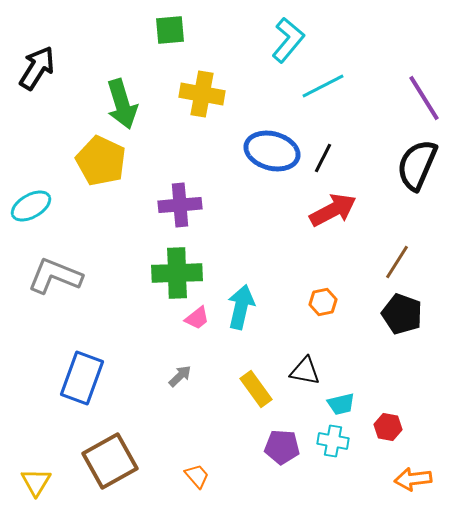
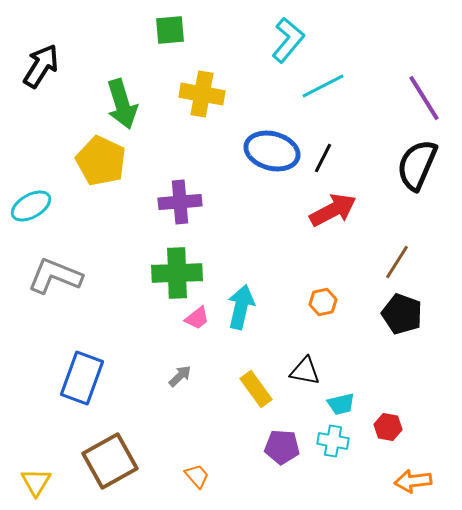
black arrow: moved 4 px right, 2 px up
purple cross: moved 3 px up
orange arrow: moved 2 px down
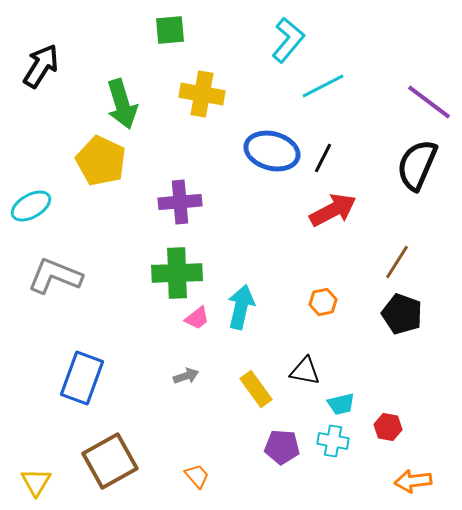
purple line: moved 5 px right, 4 px down; rotated 21 degrees counterclockwise
gray arrow: moved 6 px right; rotated 25 degrees clockwise
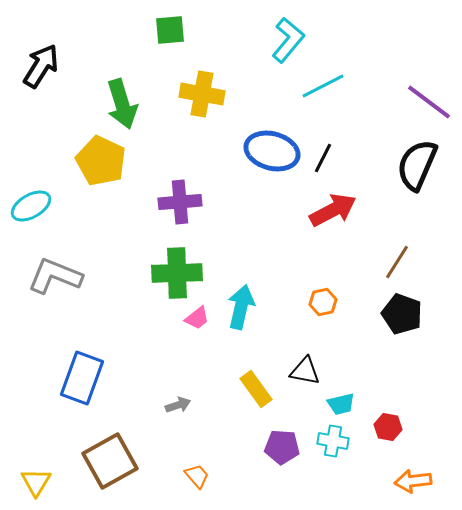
gray arrow: moved 8 px left, 29 px down
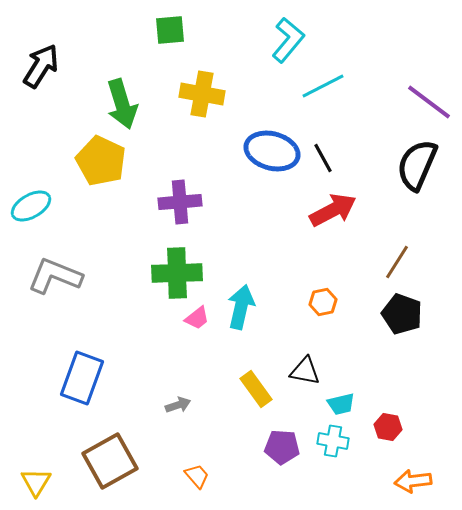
black line: rotated 56 degrees counterclockwise
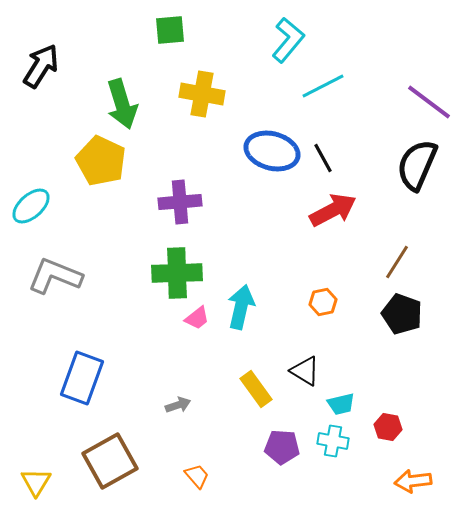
cyan ellipse: rotated 12 degrees counterclockwise
black triangle: rotated 20 degrees clockwise
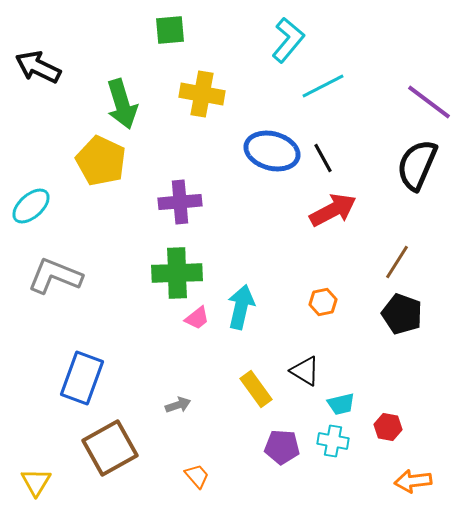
black arrow: moved 3 px left, 1 px down; rotated 96 degrees counterclockwise
brown square: moved 13 px up
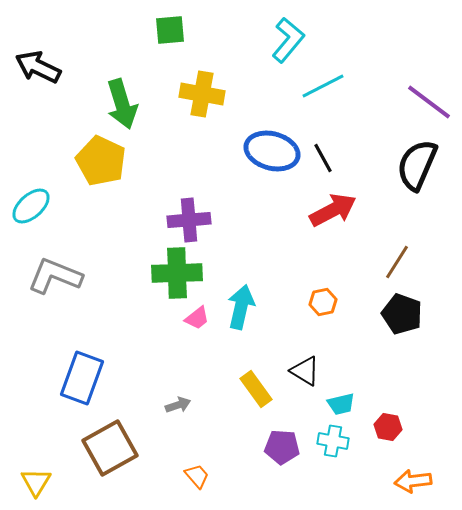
purple cross: moved 9 px right, 18 px down
